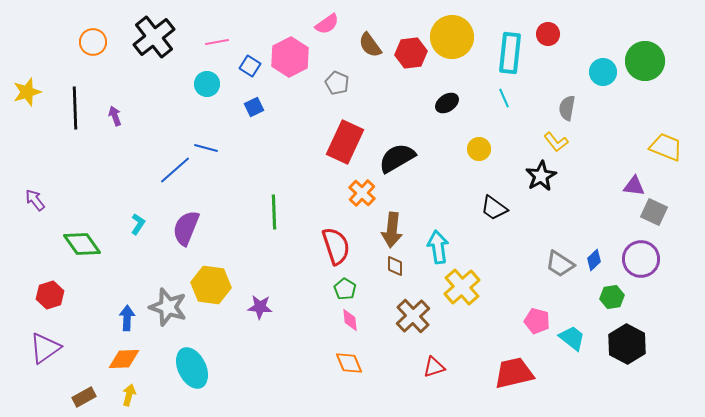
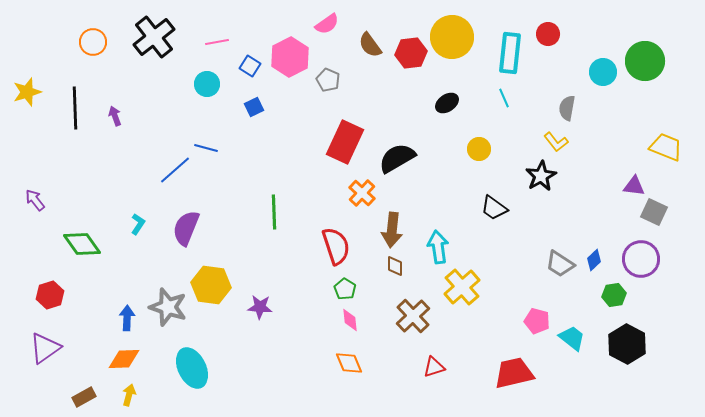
gray pentagon at (337, 83): moved 9 px left, 3 px up
green hexagon at (612, 297): moved 2 px right, 2 px up
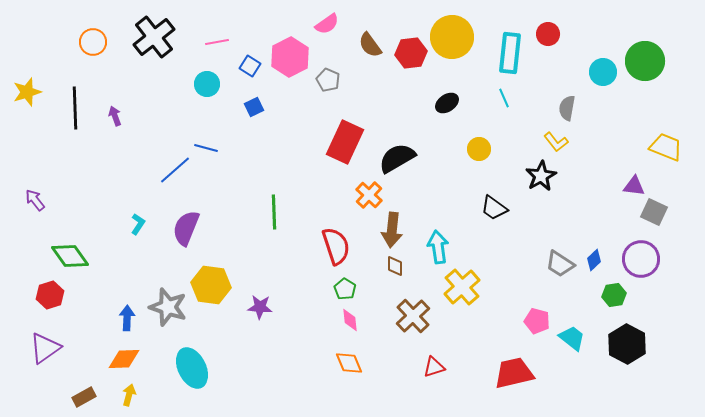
orange cross at (362, 193): moved 7 px right, 2 px down
green diamond at (82, 244): moved 12 px left, 12 px down
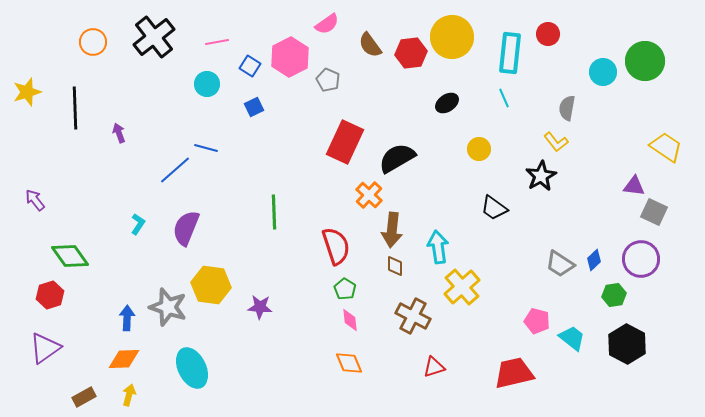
purple arrow at (115, 116): moved 4 px right, 17 px down
yellow trapezoid at (666, 147): rotated 12 degrees clockwise
brown cross at (413, 316): rotated 20 degrees counterclockwise
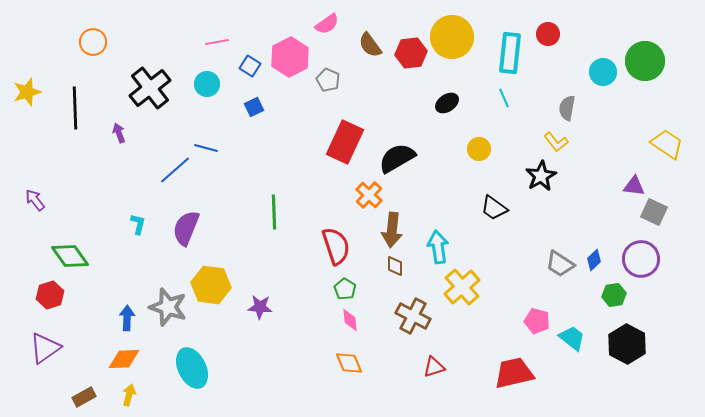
black cross at (154, 37): moved 4 px left, 51 px down
yellow trapezoid at (666, 147): moved 1 px right, 3 px up
cyan L-shape at (138, 224): rotated 20 degrees counterclockwise
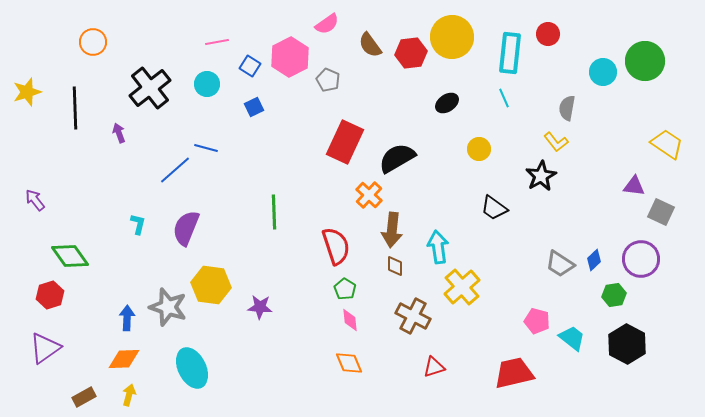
gray square at (654, 212): moved 7 px right
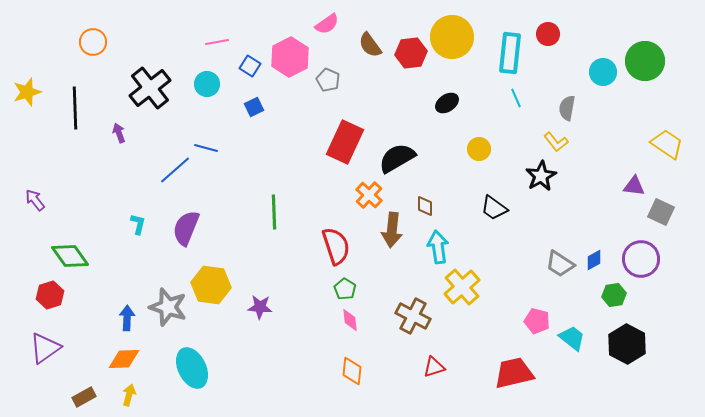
cyan line at (504, 98): moved 12 px right
blue diamond at (594, 260): rotated 15 degrees clockwise
brown diamond at (395, 266): moved 30 px right, 60 px up
orange diamond at (349, 363): moved 3 px right, 8 px down; rotated 28 degrees clockwise
